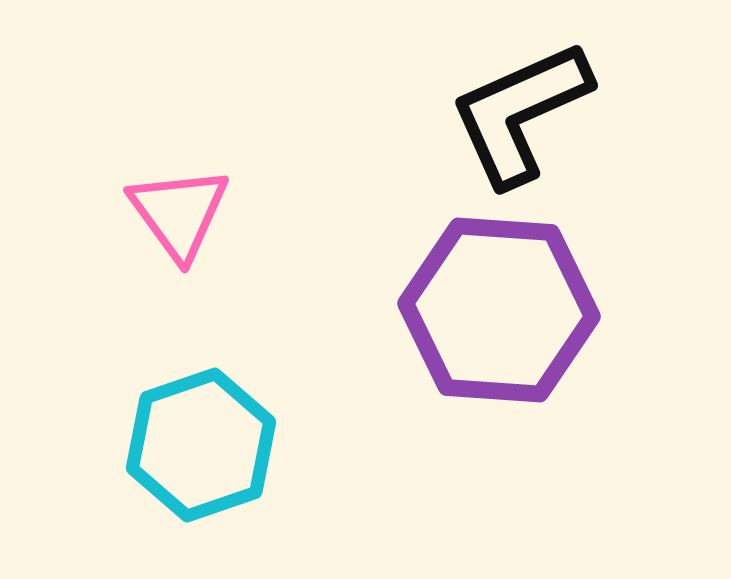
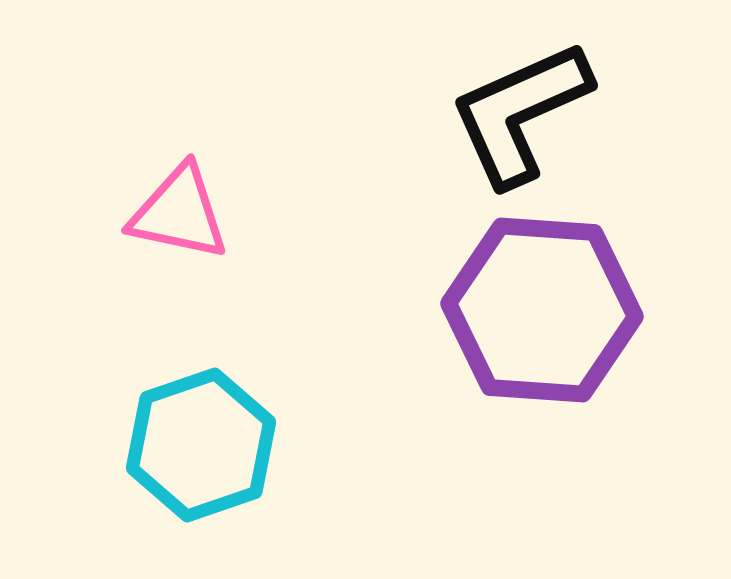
pink triangle: rotated 42 degrees counterclockwise
purple hexagon: moved 43 px right
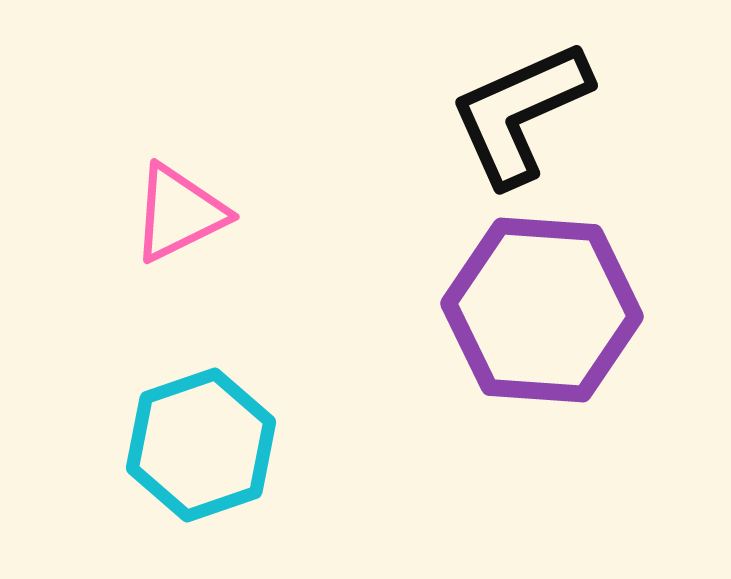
pink triangle: rotated 38 degrees counterclockwise
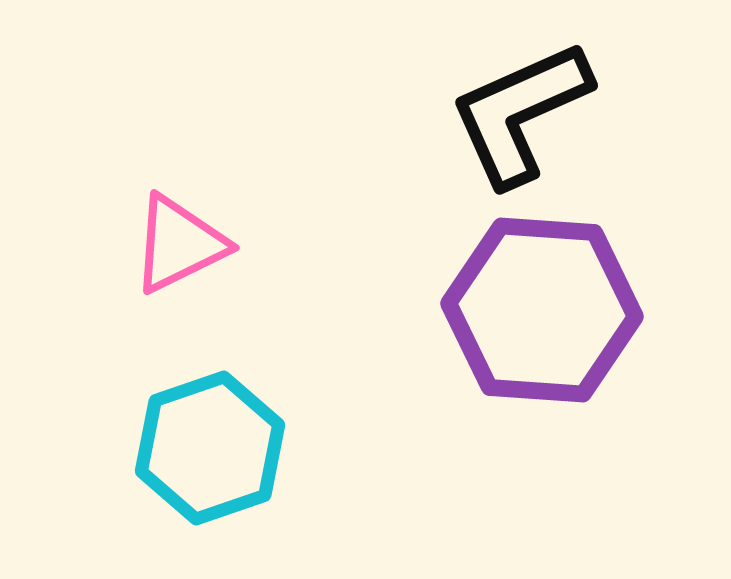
pink triangle: moved 31 px down
cyan hexagon: moved 9 px right, 3 px down
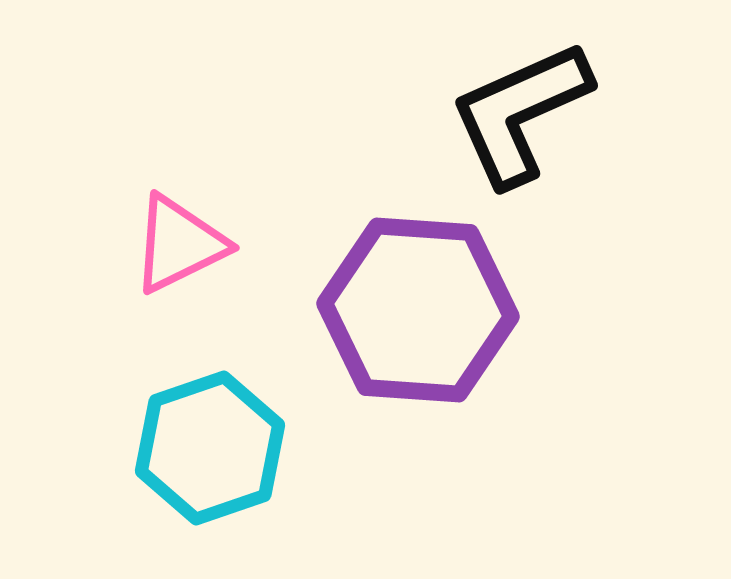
purple hexagon: moved 124 px left
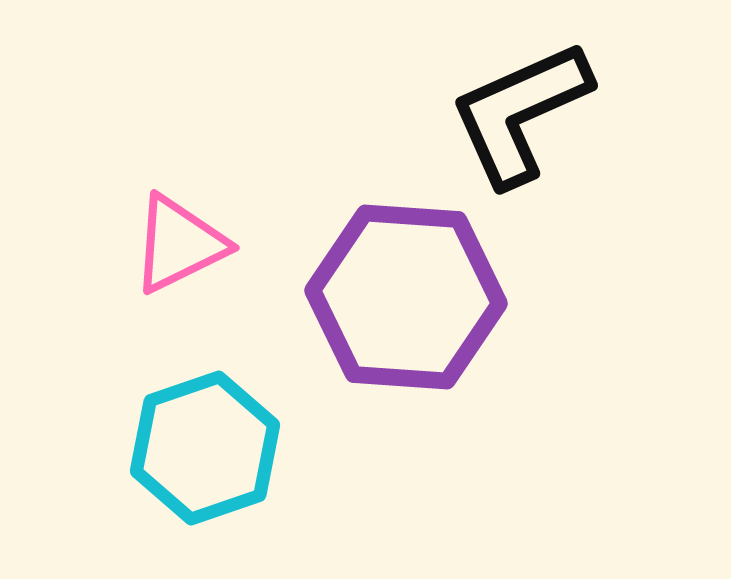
purple hexagon: moved 12 px left, 13 px up
cyan hexagon: moved 5 px left
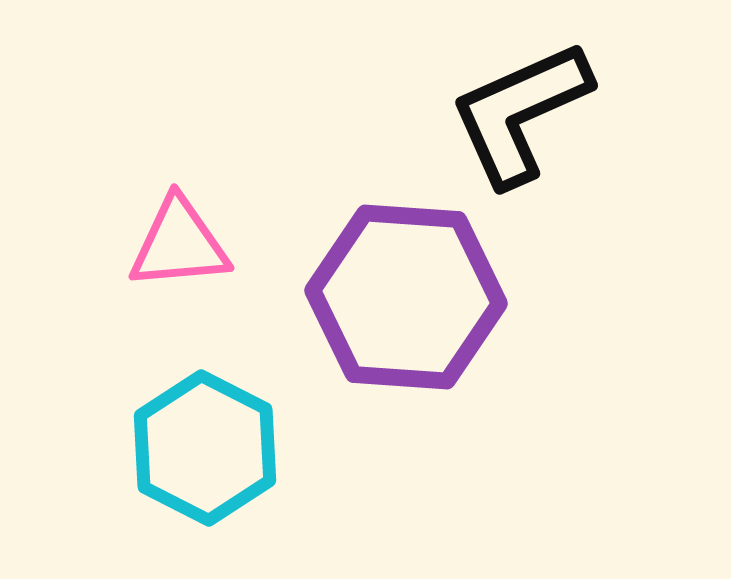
pink triangle: rotated 21 degrees clockwise
cyan hexagon: rotated 14 degrees counterclockwise
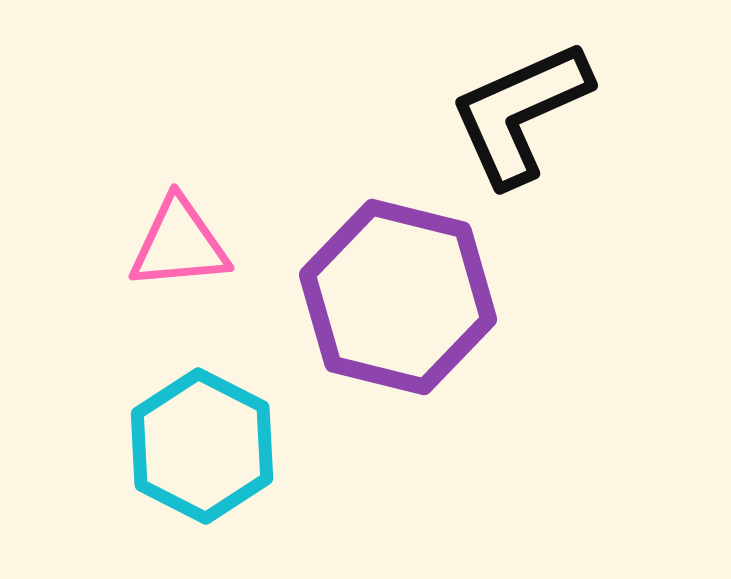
purple hexagon: moved 8 px left; rotated 10 degrees clockwise
cyan hexagon: moved 3 px left, 2 px up
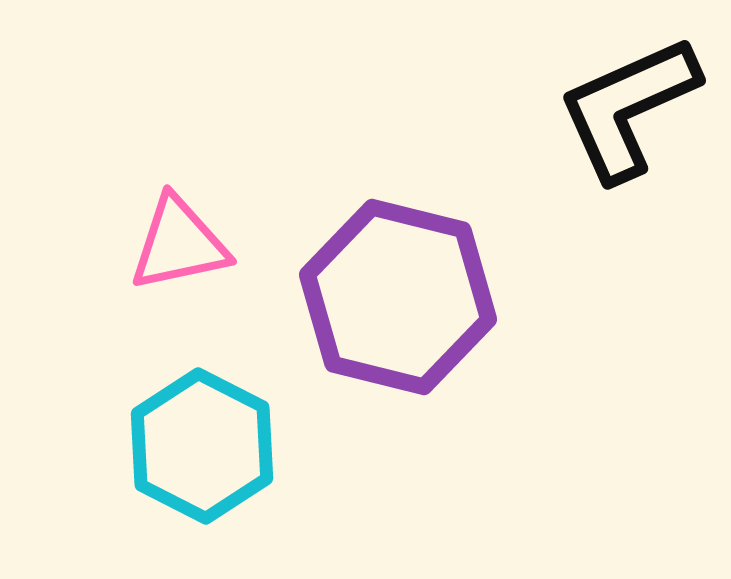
black L-shape: moved 108 px right, 5 px up
pink triangle: rotated 7 degrees counterclockwise
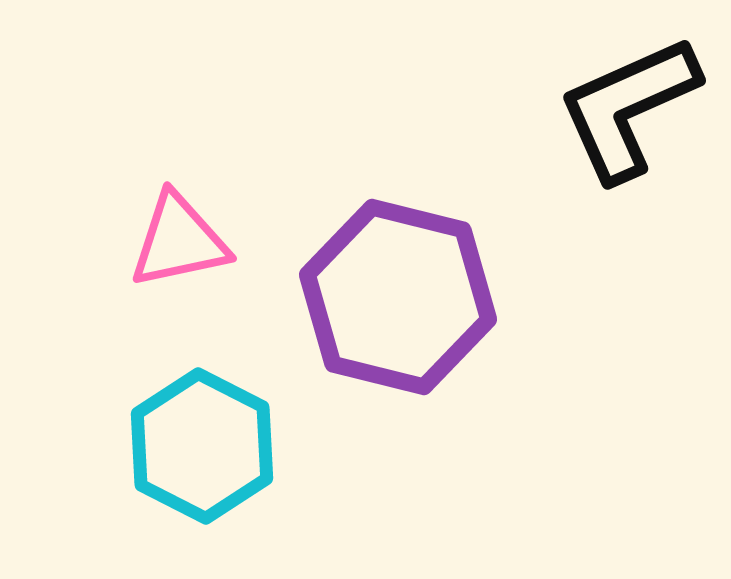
pink triangle: moved 3 px up
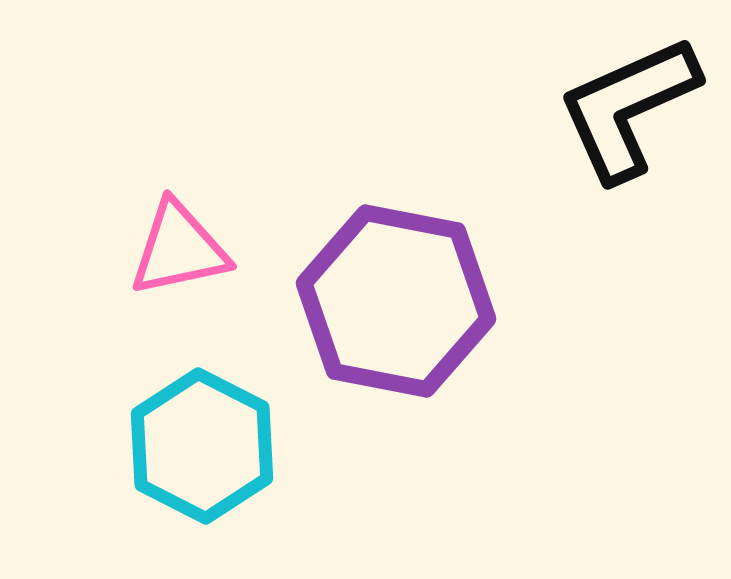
pink triangle: moved 8 px down
purple hexagon: moved 2 px left, 4 px down; rotated 3 degrees counterclockwise
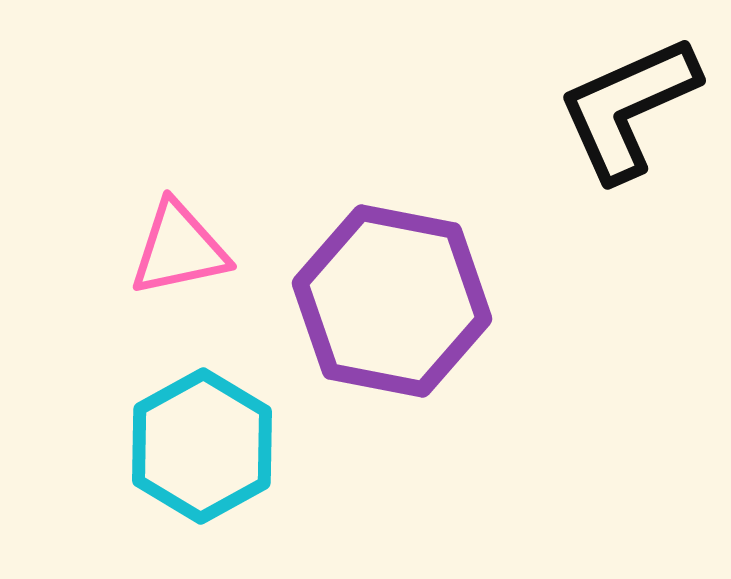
purple hexagon: moved 4 px left
cyan hexagon: rotated 4 degrees clockwise
